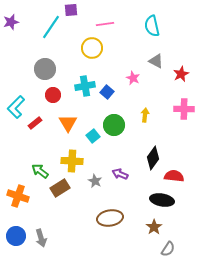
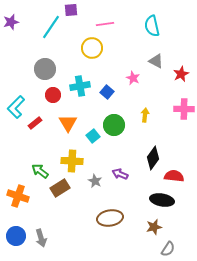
cyan cross: moved 5 px left
brown star: rotated 21 degrees clockwise
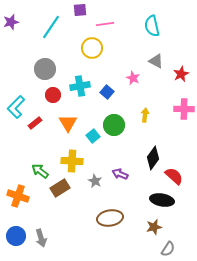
purple square: moved 9 px right
red semicircle: rotated 36 degrees clockwise
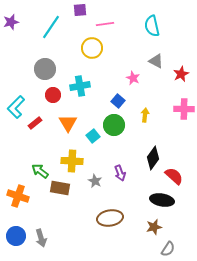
blue square: moved 11 px right, 9 px down
purple arrow: moved 1 px up; rotated 133 degrees counterclockwise
brown rectangle: rotated 42 degrees clockwise
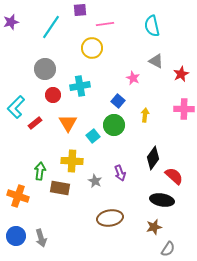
green arrow: rotated 60 degrees clockwise
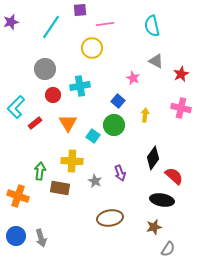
pink cross: moved 3 px left, 1 px up; rotated 12 degrees clockwise
cyan square: rotated 16 degrees counterclockwise
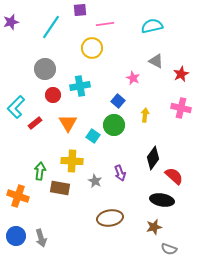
cyan semicircle: rotated 90 degrees clockwise
gray semicircle: moved 1 px right; rotated 77 degrees clockwise
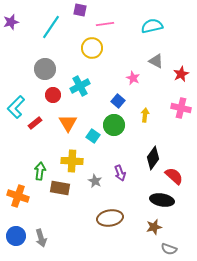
purple square: rotated 16 degrees clockwise
cyan cross: rotated 18 degrees counterclockwise
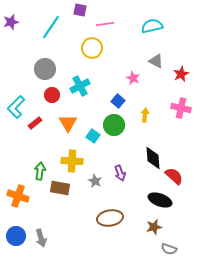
red circle: moved 1 px left
black diamond: rotated 40 degrees counterclockwise
black ellipse: moved 2 px left; rotated 10 degrees clockwise
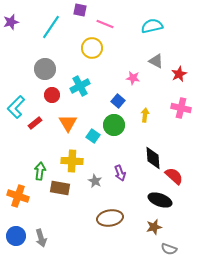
pink line: rotated 30 degrees clockwise
red star: moved 2 px left
pink star: rotated 16 degrees counterclockwise
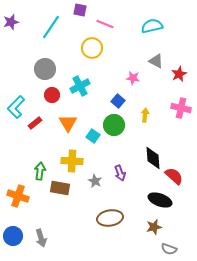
blue circle: moved 3 px left
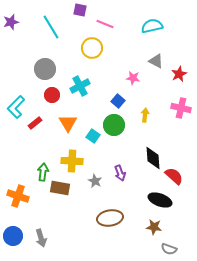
cyan line: rotated 65 degrees counterclockwise
green arrow: moved 3 px right, 1 px down
brown star: rotated 21 degrees clockwise
